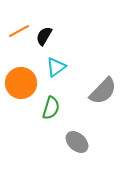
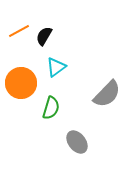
gray semicircle: moved 4 px right, 3 px down
gray ellipse: rotated 10 degrees clockwise
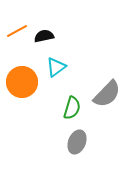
orange line: moved 2 px left
black semicircle: rotated 48 degrees clockwise
orange circle: moved 1 px right, 1 px up
green semicircle: moved 21 px right
gray ellipse: rotated 60 degrees clockwise
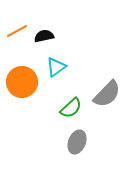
green semicircle: moved 1 px left; rotated 30 degrees clockwise
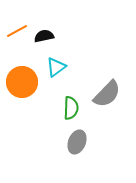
green semicircle: rotated 45 degrees counterclockwise
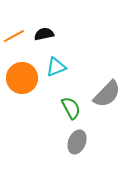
orange line: moved 3 px left, 5 px down
black semicircle: moved 2 px up
cyan triangle: rotated 15 degrees clockwise
orange circle: moved 4 px up
green semicircle: rotated 30 degrees counterclockwise
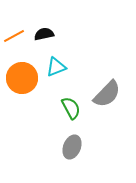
gray ellipse: moved 5 px left, 5 px down
